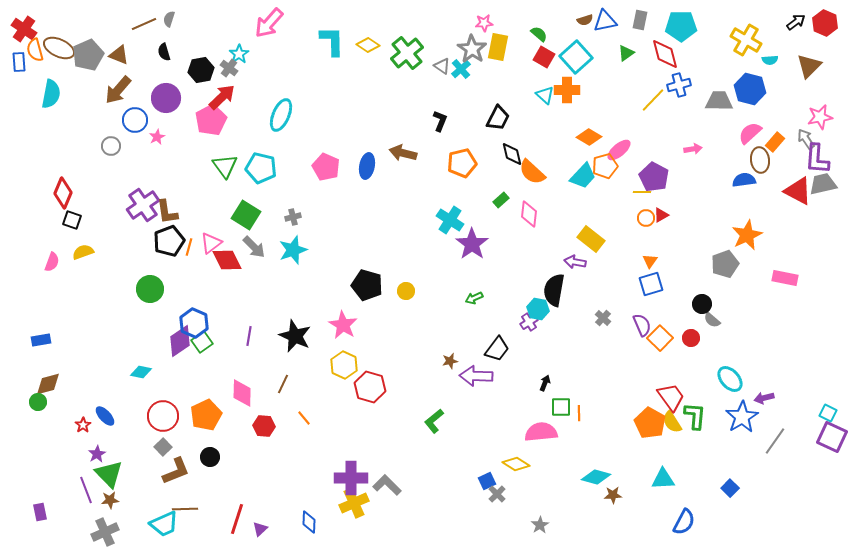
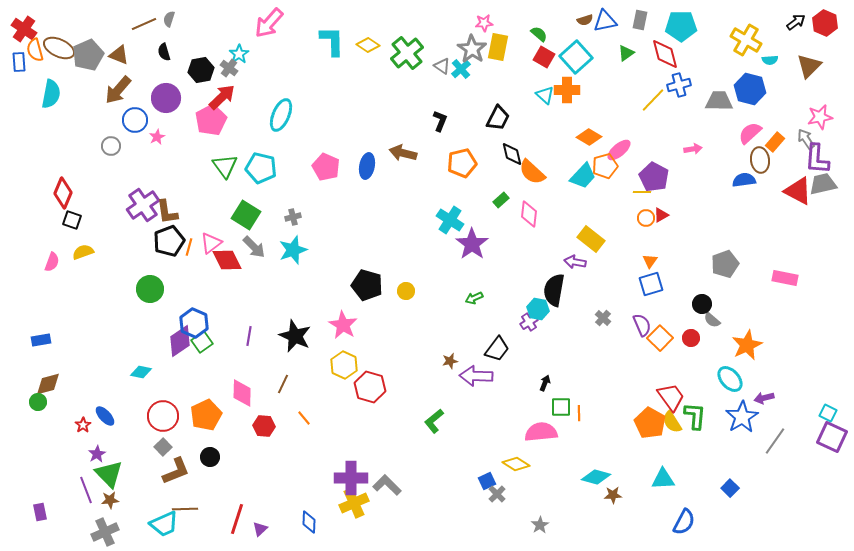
orange star at (747, 235): moved 110 px down
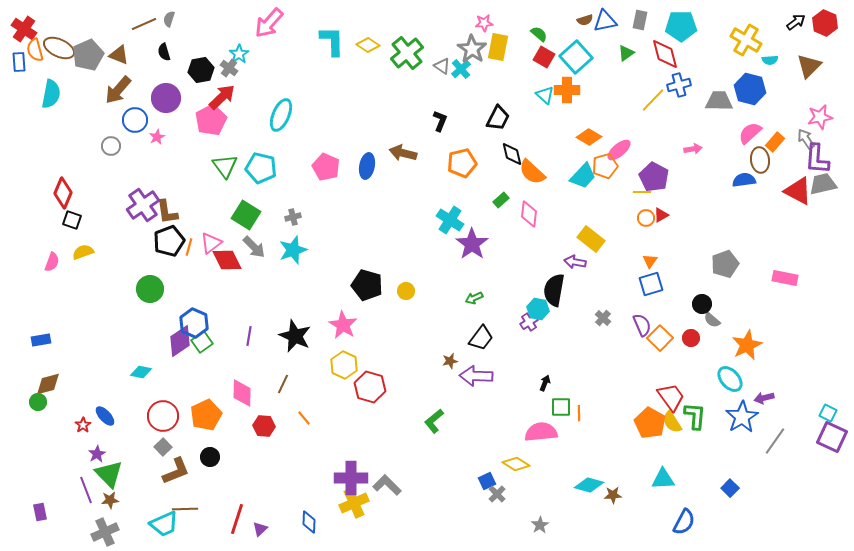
black trapezoid at (497, 349): moved 16 px left, 11 px up
cyan diamond at (596, 477): moved 7 px left, 8 px down
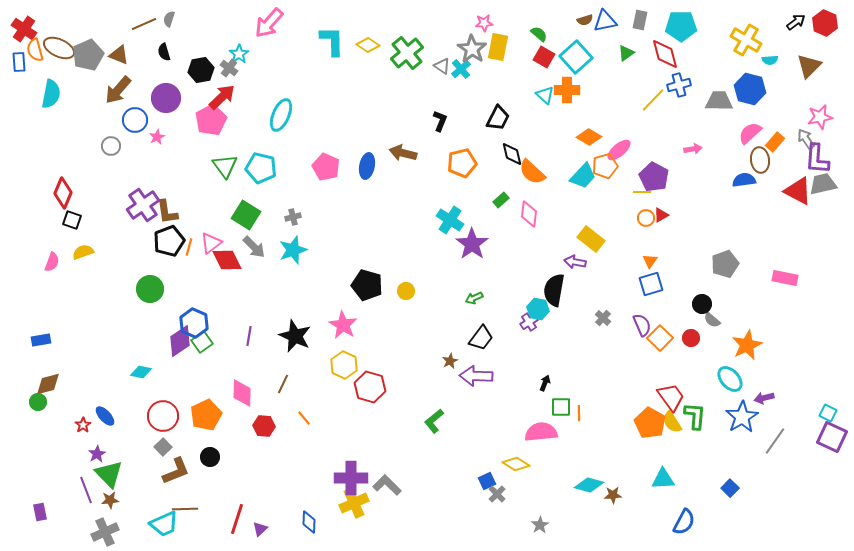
brown star at (450, 361): rotated 14 degrees counterclockwise
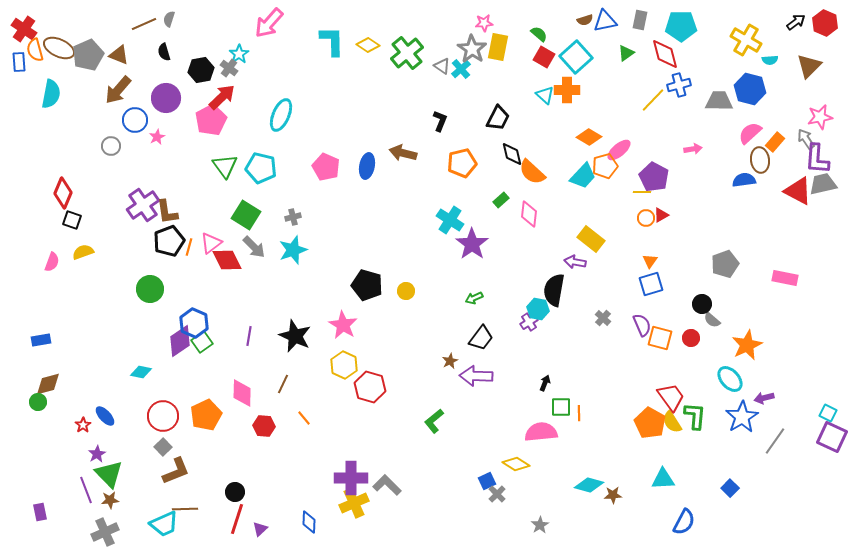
orange square at (660, 338): rotated 30 degrees counterclockwise
black circle at (210, 457): moved 25 px right, 35 px down
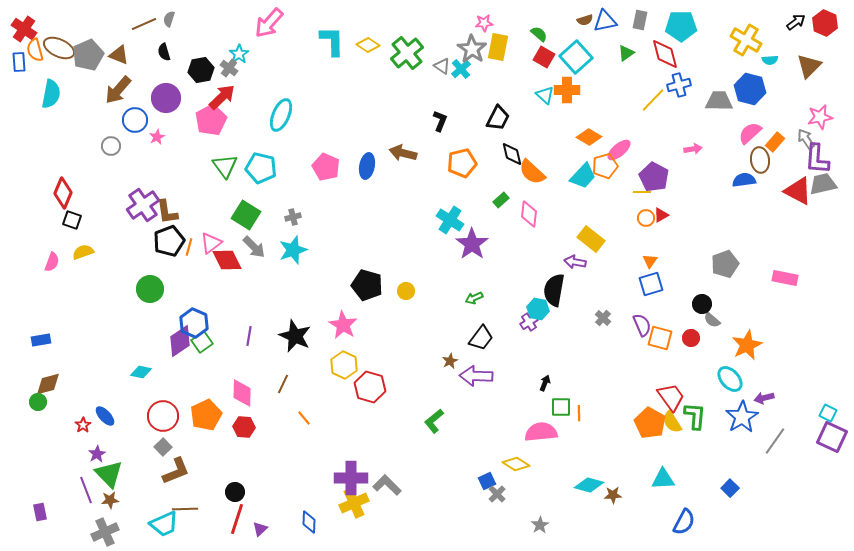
red hexagon at (264, 426): moved 20 px left, 1 px down
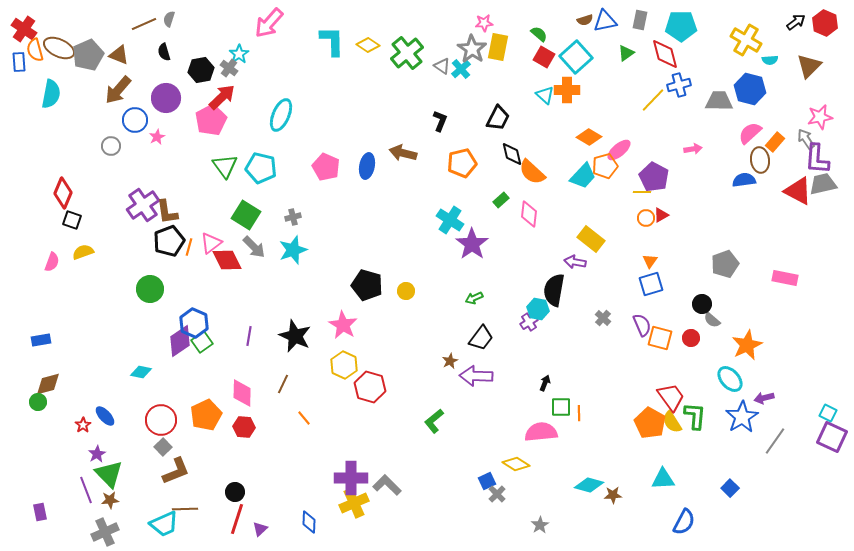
red circle at (163, 416): moved 2 px left, 4 px down
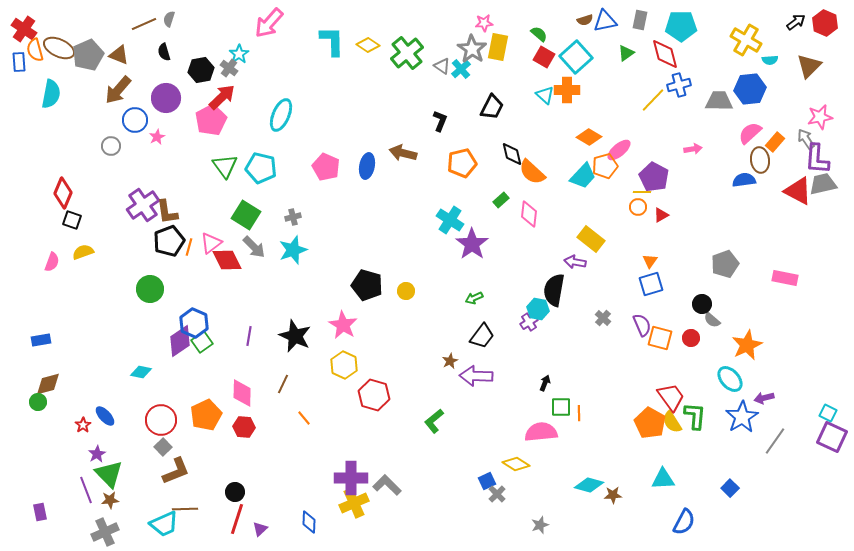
blue hexagon at (750, 89): rotated 20 degrees counterclockwise
black trapezoid at (498, 118): moved 6 px left, 11 px up
orange circle at (646, 218): moved 8 px left, 11 px up
black trapezoid at (481, 338): moved 1 px right, 2 px up
red hexagon at (370, 387): moved 4 px right, 8 px down
gray star at (540, 525): rotated 12 degrees clockwise
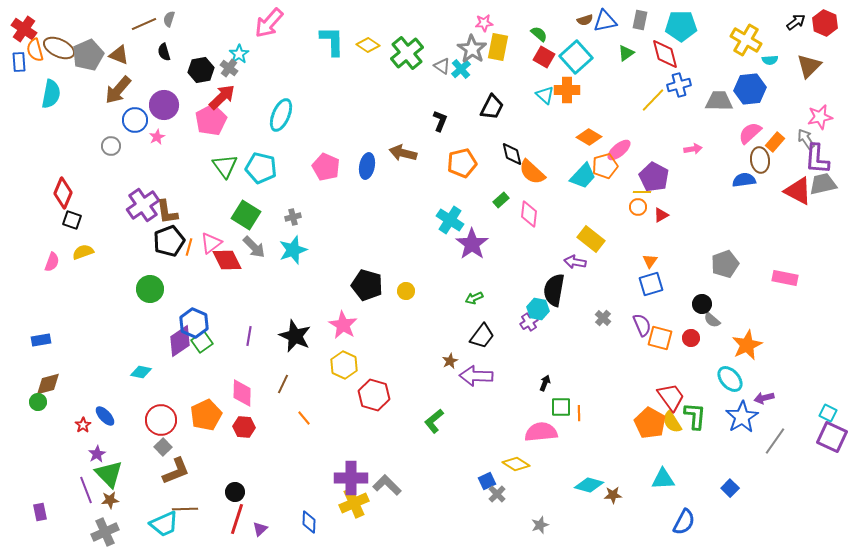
purple circle at (166, 98): moved 2 px left, 7 px down
